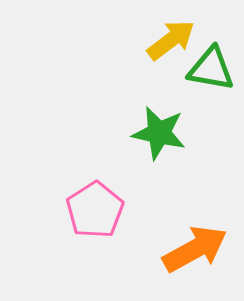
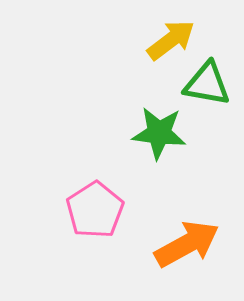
green triangle: moved 4 px left, 15 px down
green star: rotated 6 degrees counterclockwise
orange arrow: moved 8 px left, 5 px up
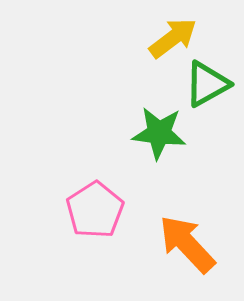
yellow arrow: moved 2 px right, 2 px up
green triangle: rotated 39 degrees counterclockwise
orange arrow: rotated 104 degrees counterclockwise
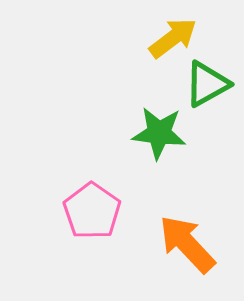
pink pentagon: moved 3 px left, 1 px down; rotated 4 degrees counterclockwise
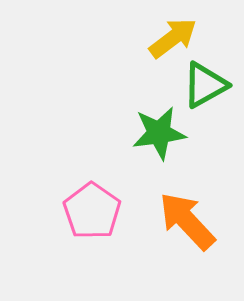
green triangle: moved 2 px left, 1 px down
green star: rotated 14 degrees counterclockwise
orange arrow: moved 23 px up
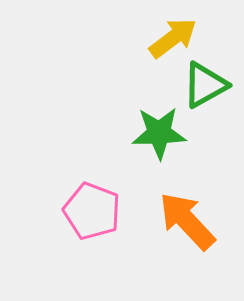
green star: rotated 6 degrees clockwise
pink pentagon: rotated 14 degrees counterclockwise
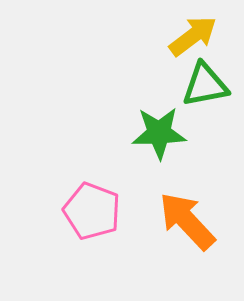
yellow arrow: moved 20 px right, 2 px up
green triangle: rotated 18 degrees clockwise
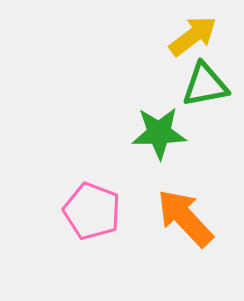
orange arrow: moved 2 px left, 3 px up
